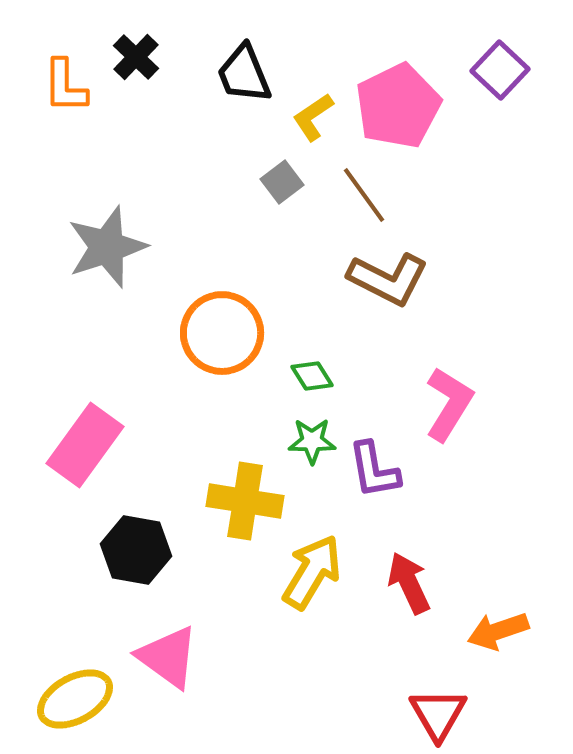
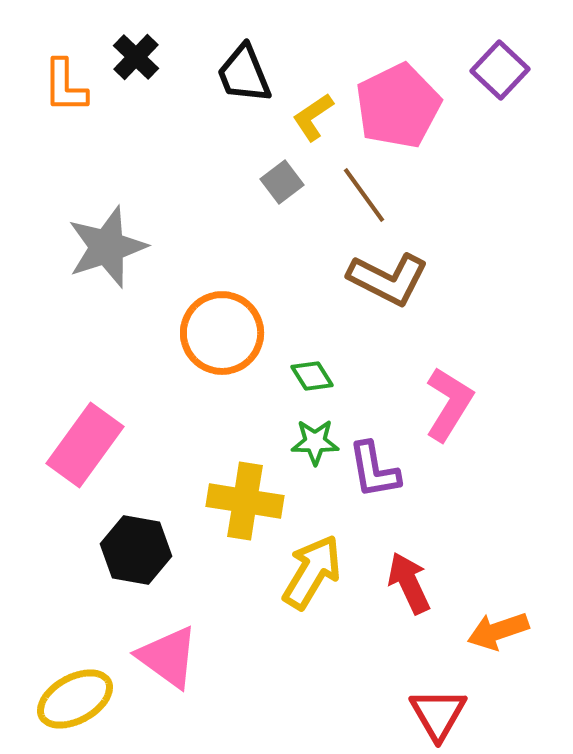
green star: moved 3 px right, 1 px down
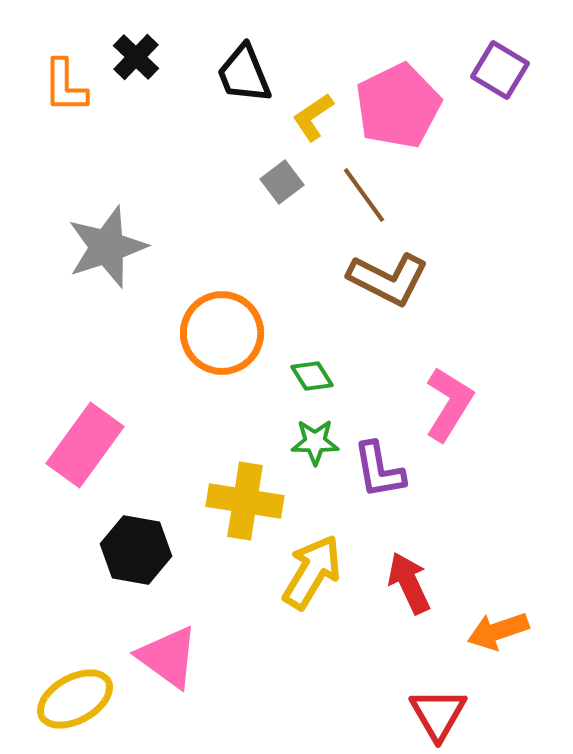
purple square: rotated 12 degrees counterclockwise
purple L-shape: moved 5 px right
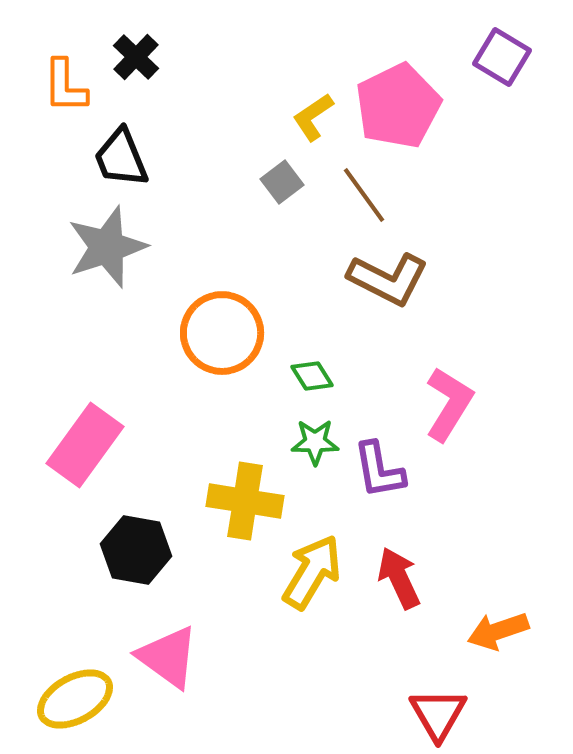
purple square: moved 2 px right, 13 px up
black trapezoid: moved 123 px left, 84 px down
red arrow: moved 10 px left, 5 px up
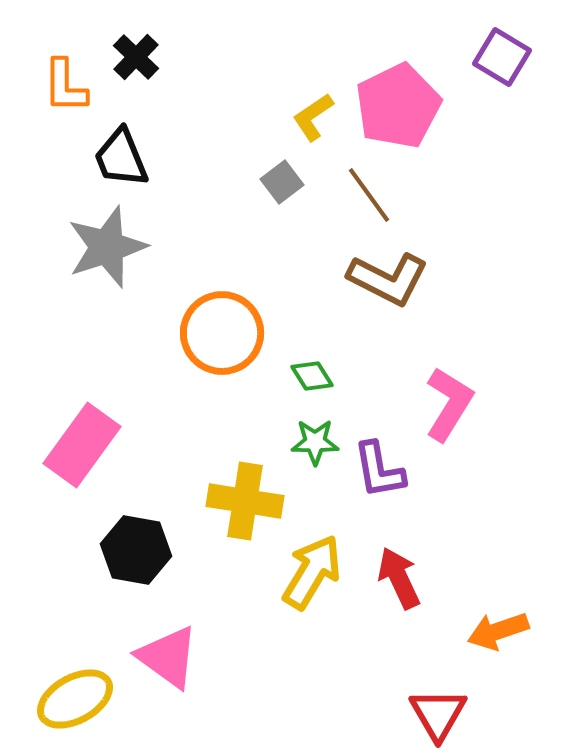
brown line: moved 5 px right
pink rectangle: moved 3 px left
